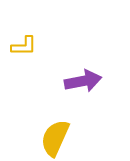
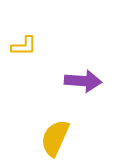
purple arrow: rotated 15 degrees clockwise
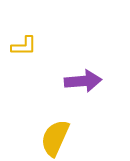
purple arrow: rotated 9 degrees counterclockwise
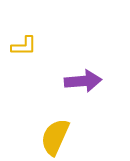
yellow semicircle: moved 1 px up
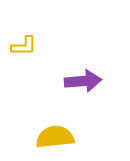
yellow semicircle: rotated 60 degrees clockwise
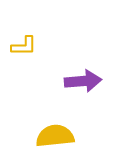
yellow semicircle: moved 1 px up
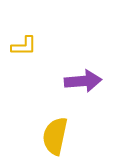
yellow semicircle: rotated 72 degrees counterclockwise
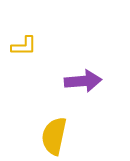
yellow semicircle: moved 1 px left
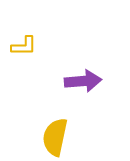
yellow semicircle: moved 1 px right, 1 px down
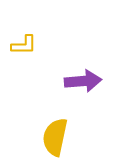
yellow L-shape: moved 1 px up
